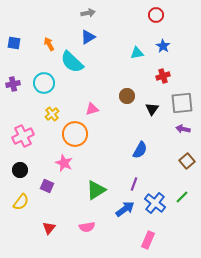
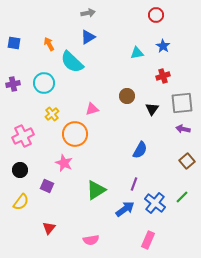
pink semicircle: moved 4 px right, 13 px down
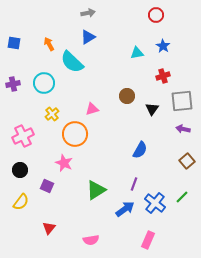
gray square: moved 2 px up
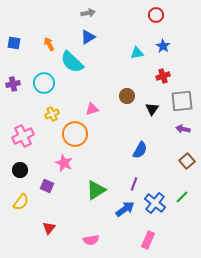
yellow cross: rotated 16 degrees clockwise
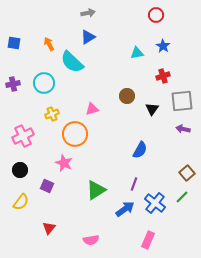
brown square: moved 12 px down
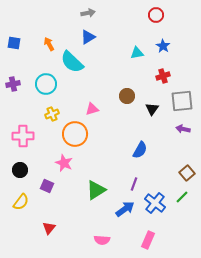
cyan circle: moved 2 px right, 1 px down
pink cross: rotated 25 degrees clockwise
pink semicircle: moved 11 px right; rotated 14 degrees clockwise
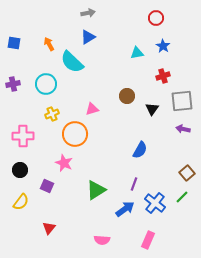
red circle: moved 3 px down
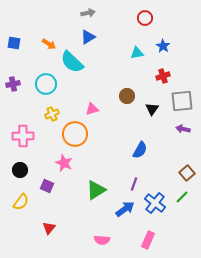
red circle: moved 11 px left
orange arrow: rotated 152 degrees clockwise
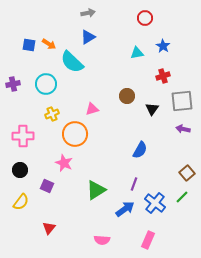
blue square: moved 15 px right, 2 px down
